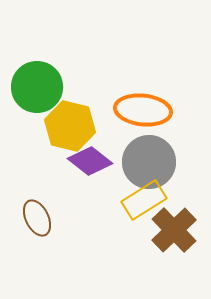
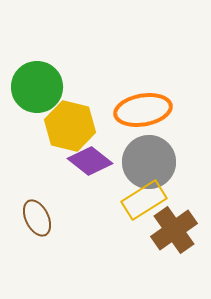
orange ellipse: rotated 16 degrees counterclockwise
brown cross: rotated 9 degrees clockwise
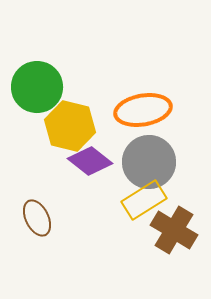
brown cross: rotated 24 degrees counterclockwise
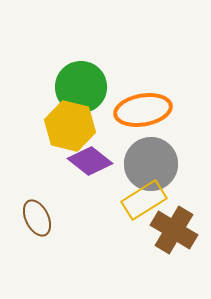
green circle: moved 44 px right
gray circle: moved 2 px right, 2 px down
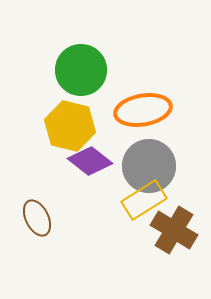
green circle: moved 17 px up
gray circle: moved 2 px left, 2 px down
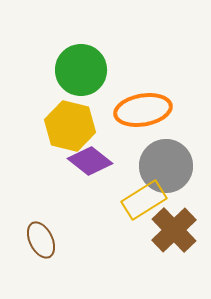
gray circle: moved 17 px right
brown ellipse: moved 4 px right, 22 px down
brown cross: rotated 15 degrees clockwise
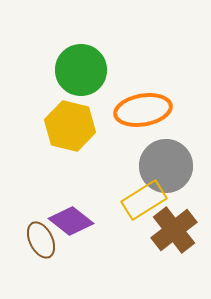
purple diamond: moved 19 px left, 60 px down
brown cross: rotated 6 degrees clockwise
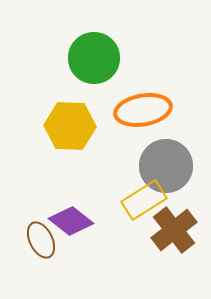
green circle: moved 13 px right, 12 px up
yellow hexagon: rotated 12 degrees counterclockwise
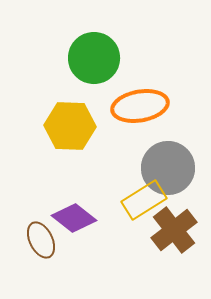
orange ellipse: moved 3 px left, 4 px up
gray circle: moved 2 px right, 2 px down
purple diamond: moved 3 px right, 3 px up
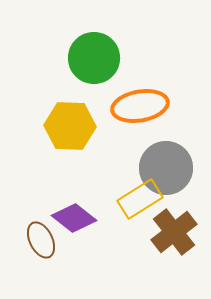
gray circle: moved 2 px left
yellow rectangle: moved 4 px left, 1 px up
brown cross: moved 2 px down
